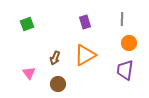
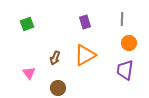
brown circle: moved 4 px down
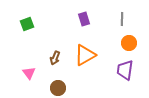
purple rectangle: moved 1 px left, 3 px up
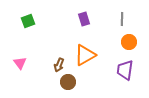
green square: moved 1 px right, 3 px up
orange circle: moved 1 px up
brown arrow: moved 4 px right, 7 px down
pink triangle: moved 9 px left, 10 px up
brown circle: moved 10 px right, 6 px up
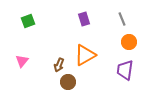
gray line: rotated 24 degrees counterclockwise
pink triangle: moved 2 px right, 2 px up; rotated 16 degrees clockwise
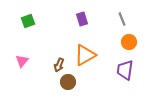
purple rectangle: moved 2 px left
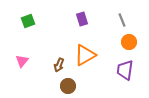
gray line: moved 1 px down
brown circle: moved 4 px down
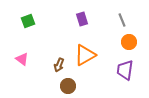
pink triangle: moved 2 px up; rotated 32 degrees counterclockwise
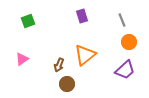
purple rectangle: moved 3 px up
orange triangle: rotated 10 degrees counterclockwise
pink triangle: rotated 48 degrees clockwise
purple trapezoid: rotated 140 degrees counterclockwise
brown circle: moved 1 px left, 2 px up
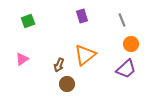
orange circle: moved 2 px right, 2 px down
purple trapezoid: moved 1 px right, 1 px up
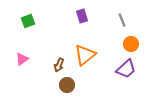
brown circle: moved 1 px down
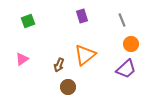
brown circle: moved 1 px right, 2 px down
